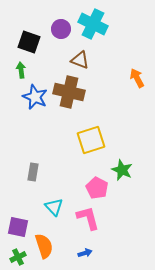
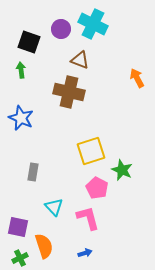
blue star: moved 14 px left, 21 px down
yellow square: moved 11 px down
green cross: moved 2 px right, 1 px down
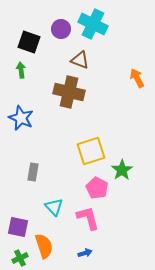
green star: rotated 15 degrees clockwise
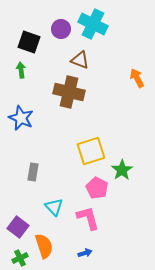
purple square: rotated 25 degrees clockwise
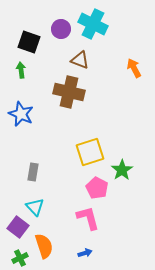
orange arrow: moved 3 px left, 10 px up
blue star: moved 4 px up
yellow square: moved 1 px left, 1 px down
cyan triangle: moved 19 px left
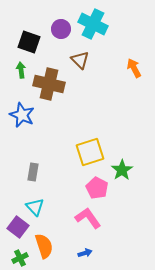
brown triangle: rotated 24 degrees clockwise
brown cross: moved 20 px left, 8 px up
blue star: moved 1 px right, 1 px down
pink L-shape: rotated 20 degrees counterclockwise
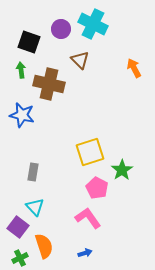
blue star: rotated 10 degrees counterclockwise
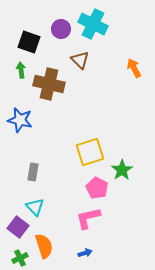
blue star: moved 2 px left, 5 px down
pink L-shape: rotated 68 degrees counterclockwise
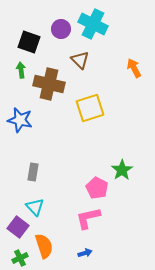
yellow square: moved 44 px up
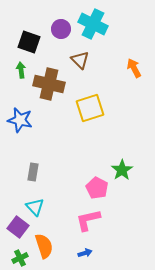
pink L-shape: moved 2 px down
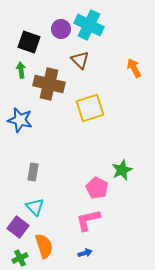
cyan cross: moved 4 px left, 1 px down
green star: rotated 10 degrees clockwise
